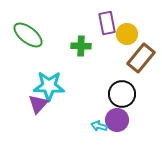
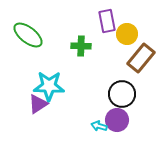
purple rectangle: moved 2 px up
purple triangle: rotated 15 degrees clockwise
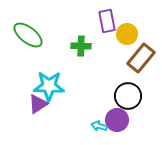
black circle: moved 6 px right, 2 px down
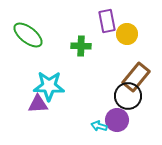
brown rectangle: moved 5 px left, 19 px down
purple triangle: rotated 30 degrees clockwise
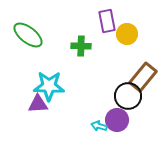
brown rectangle: moved 7 px right
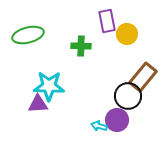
green ellipse: rotated 52 degrees counterclockwise
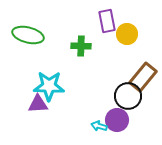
green ellipse: rotated 28 degrees clockwise
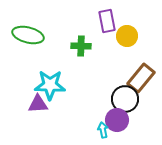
yellow circle: moved 2 px down
brown rectangle: moved 2 px left, 1 px down
cyan star: moved 1 px right, 1 px up
black circle: moved 3 px left, 3 px down
cyan arrow: moved 4 px right, 4 px down; rotated 63 degrees clockwise
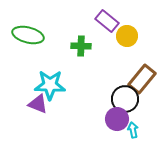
purple rectangle: rotated 40 degrees counterclockwise
brown rectangle: moved 1 px right, 1 px down
purple triangle: rotated 25 degrees clockwise
purple circle: moved 1 px up
cyan arrow: moved 30 px right
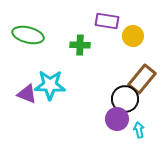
purple rectangle: rotated 30 degrees counterclockwise
yellow circle: moved 6 px right
green cross: moved 1 px left, 1 px up
purple triangle: moved 11 px left, 10 px up
cyan arrow: moved 6 px right
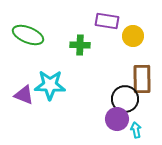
green ellipse: rotated 8 degrees clockwise
brown rectangle: rotated 40 degrees counterclockwise
purple triangle: moved 3 px left, 1 px down
cyan arrow: moved 3 px left
